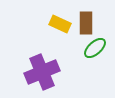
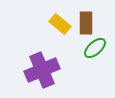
yellow rectangle: rotated 15 degrees clockwise
purple cross: moved 2 px up
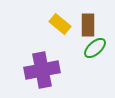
brown rectangle: moved 2 px right, 2 px down
purple cross: rotated 12 degrees clockwise
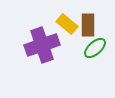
yellow rectangle: moved 7 px right
purple cross: moved 25 px up; rotated 8 degrees counterclockwise
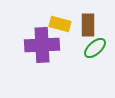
yellow rectangle: moved 7 px left; rotated 25 degrees counterclockwise
purple cross: rotated 16 degrees clockwise
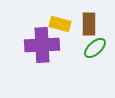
brown rectangle: moved 1 px right, 1 px up
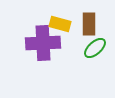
purple cross: moved 1 px right, 2 px up
